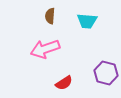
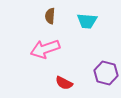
red semicircle: rotated 60 degrees clockwise
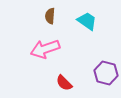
cyan trapezoid: rotated 150 degrees counterclockwise
red semicircle: rotated 18 degrees clockwise
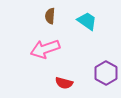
purple hexagon: rotated 15 degrees clockwise
red semicircle: rotated 30 degrees counterclockwise
